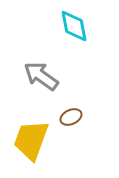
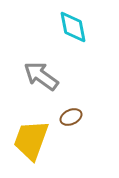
cyan diamond: moved 1 px left, 1 px down
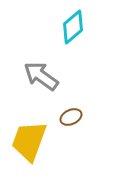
cyan diamond: rotated 60 degrees clockwise
yellow trapezoid: moved 2 px left, 1 px down
